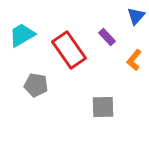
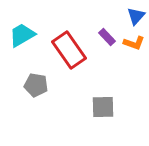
orange L-shape: moved 17 px up; rotated 110 degrees counterclockwise
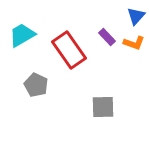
gray pentagon: rotated 15 degrees clockwise
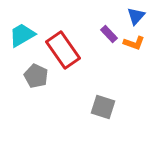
purple rectangle: moved 2 px right, 3 px up
red rectangle: moved 6 px left
gray pentagon: moved 9 px up
gray square: rotated 20 degrees clockwise
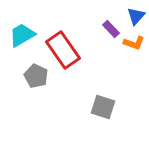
purple rectangle: moved 2 px right, 5 px up
